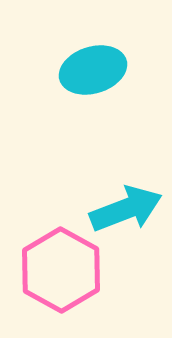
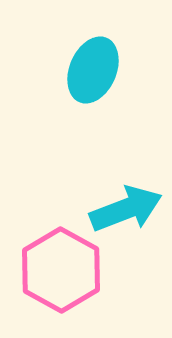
cyan ellipse: rotated 50 degrees counterclockwise
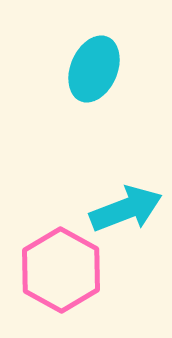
cyan ellipse: moved 1 px right, 1 px up
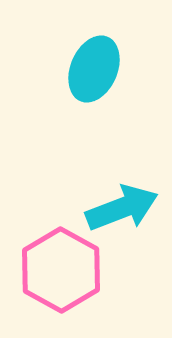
cyan arrow: moved 4 px left, 1 px up
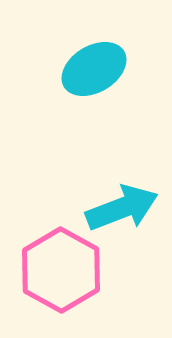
cyan ellipse: rotated 36 degrees clockwise
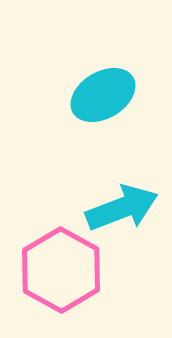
cyan ellipse: moved 9 px right, 26 px down
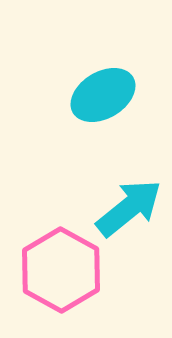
cyan arrow: moved 7 px right; rotated 18 degrees counterclockwise
